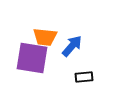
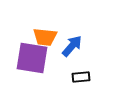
black rectangle: moved 3 px left
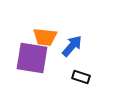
black rectangle: rotated 24 degrees clockwise
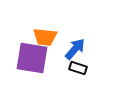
blue arrow: moved 3 px right, 3 px down
black rectangle: moved 3 px left, 9 px up
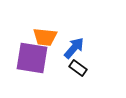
blue arrow: moved 1 px left, 1 px up
black rectangle: rotated 18 degrees clockwise
